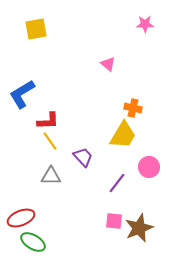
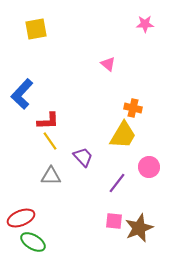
blue L-shape: rotated 16 degrees counterclockwise
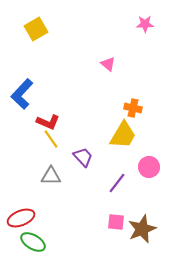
yellow square: rotated 20 degrees counterclockwise
red L-shape: moved 1 px down; rotated 25 degrees clockwise
yellow line: moved 1 px right, 2 px up
pink square: moved 2 px right, 1 px down
brown star: moved 3 px right, 1 px down
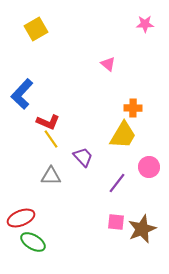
orange cross: rotated 12 degrees counterclockwise
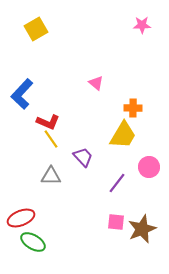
pink star: moved 3 px left, 1 px down
pink triangle: moved 12 px left, 19 px down
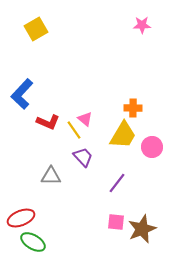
pink triangle: moved 11 px left, 36 px down
yellow line: moved 23 px right, 9 px up
pink circle: moved 3 px right, 20 px up
